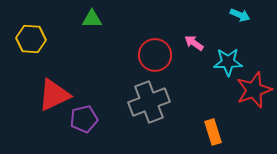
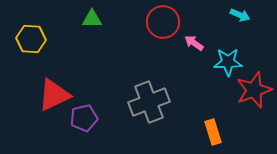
red circle: moved 8 px right, 33 px up
purple pentagon: moved 1 px up
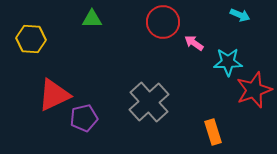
gray cross: rotated 21 degrees counterclockwise
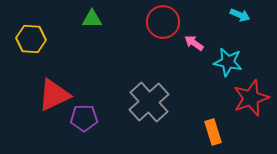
cyan star: rotated 12 degrees clockwise
red star: moved 3 px left, 8 px down
purple pentagon: rotated 12 degrees clockwise
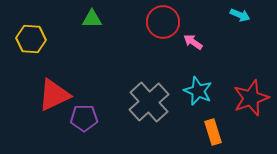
pink arrow: moved 1 px left, 1 px up
cyan star: moved 30 px left, 29 px down; rotated 12 degrees clockwise
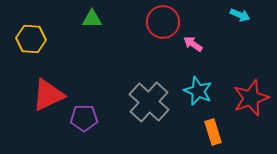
pink arrow: moved 2 px down
red triangle: moved 6 px left
gray cross: rotated 6 degrees counterclockwise
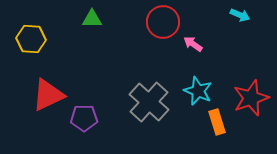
orange rectangle: moved 4 px right, 10 px up
